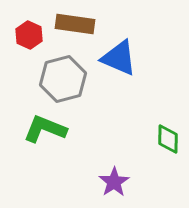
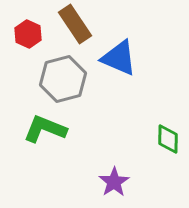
brown rectangle: rotated 48 degrees clockwise
red hexagon: moved 1 px left, 1 px up
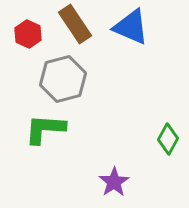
blue triangle: moved 12 px right, 31 px up
green L-shape: rotated 18 degrees counterclockwise
green diamond: rotated 28 degrees clockwise
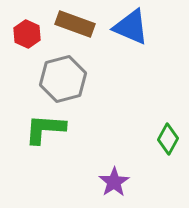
brown rectangle: rotated 36 degrees counterclockwise
red hexagon: moved 1 px left
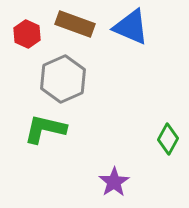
gray hexagon: rotated 9 degrees counterclockwise
green L-shape: rotated 9 degrees clockwise
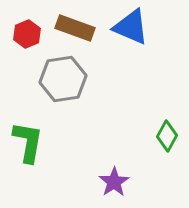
brown rectangle: moved 4 px down
red hexagon: rotated 12 degrees clockwise
gray hexagon: rotated 15 degrees clockwise
green L-shape: moved 17 px left, 13 px down; rotated 87 degrees clockwise
green diamond: moved 1 px left, 3 px up
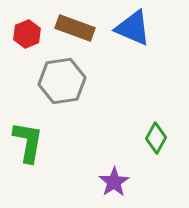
blue triangle: moved 2 px right, 1 px down
gray hexagon: moved 1 px left, 2 px down
green diamond: moved 11 px left, 2 px down
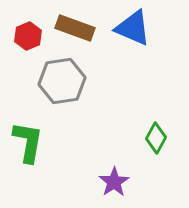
red hexagon: moved 1 px right, 2 px down
